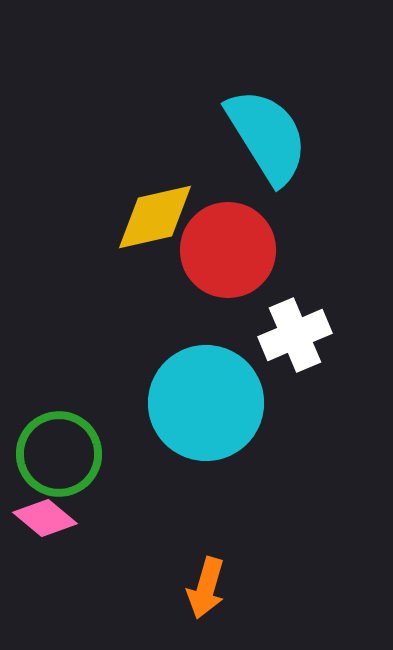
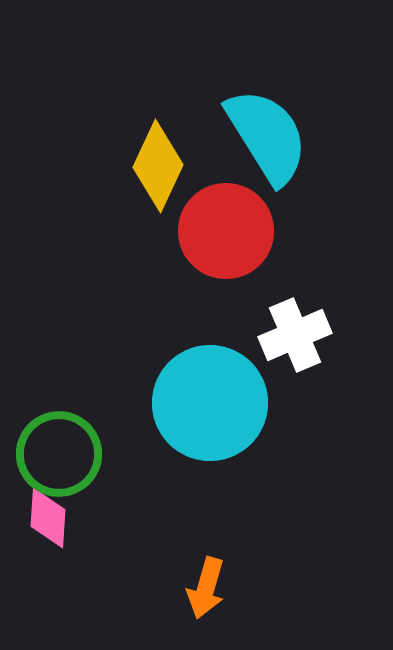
yellow diamond: moved 3 px right, 51 px up; rotated 52 degrees counterclockwise
red circle: moved 2 px left, 19 px up
cyan circle: moved 4 px right
pink diamond: moved 3 px right; rotated 54 degrees clockwise
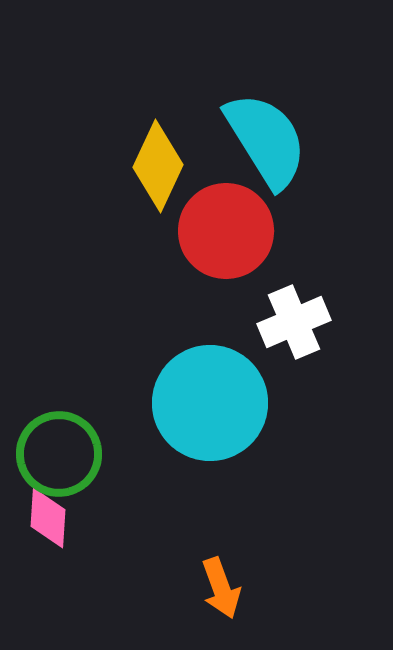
cyan semicircle: moved 1 px left, 4 px down
white cross: moved 1 px left, 13 px up
orange arrow: moved 15 px right; rotated 36 degrees counterclockwise
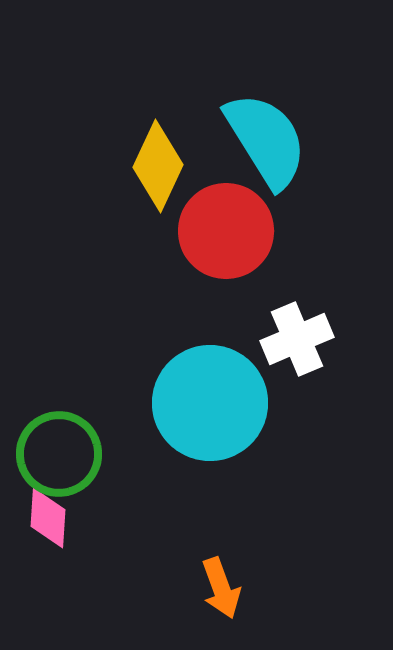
white cross: moved 3 px right, 17 px down
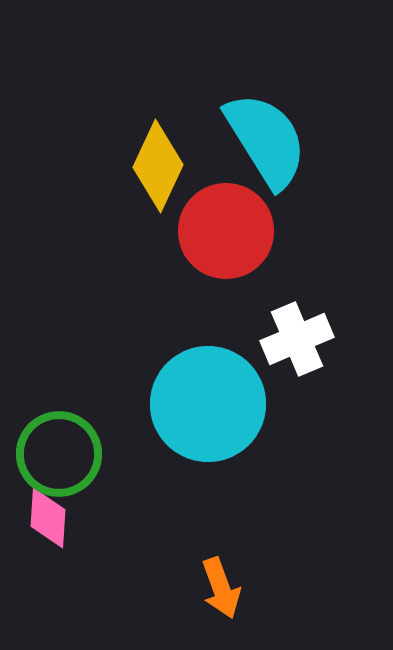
cyan circle: moved 2 px left, 1 px down
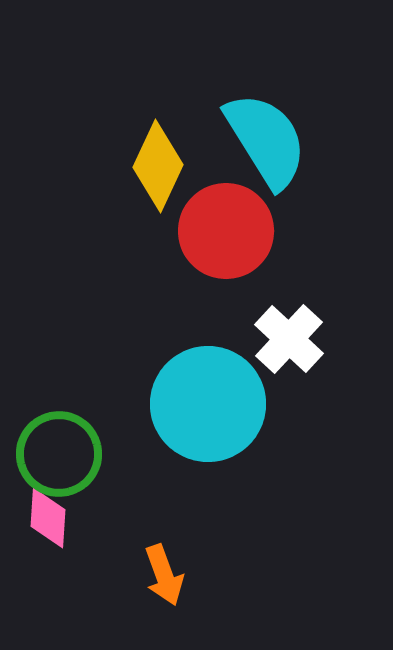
white cross: moved 8 px left; rotated 24 degrees counterclockwise
orange arrow: moved 57 px left, 13 px up
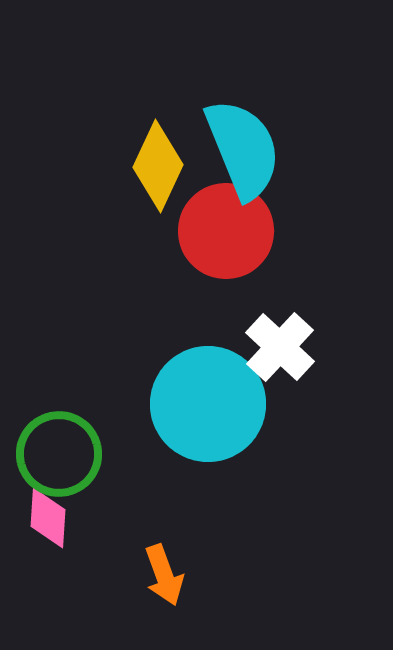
cyan semicircle: moved 23 px left, 9 px down; rotated 10 degrees clockwise
white cross: moved 9 px left, 8 px down
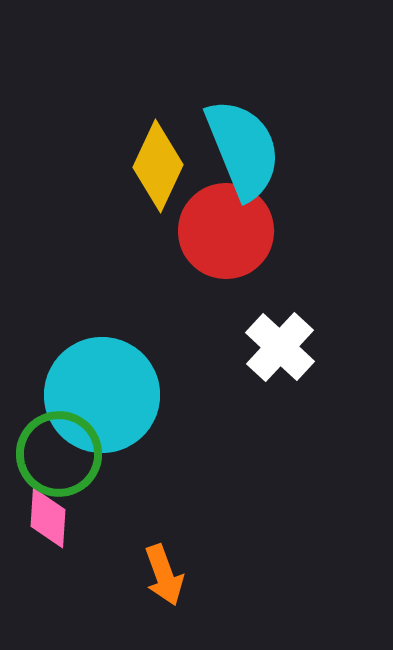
cyan circle: moved 106 px left, 9 px up
